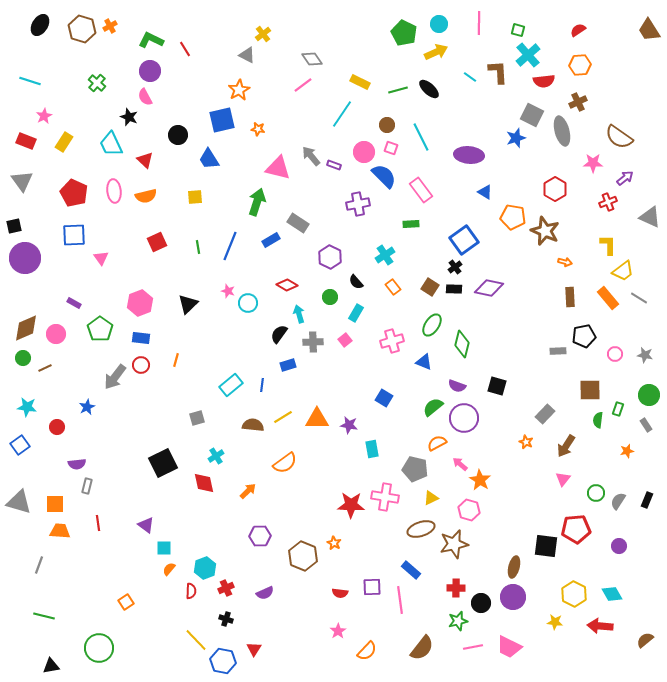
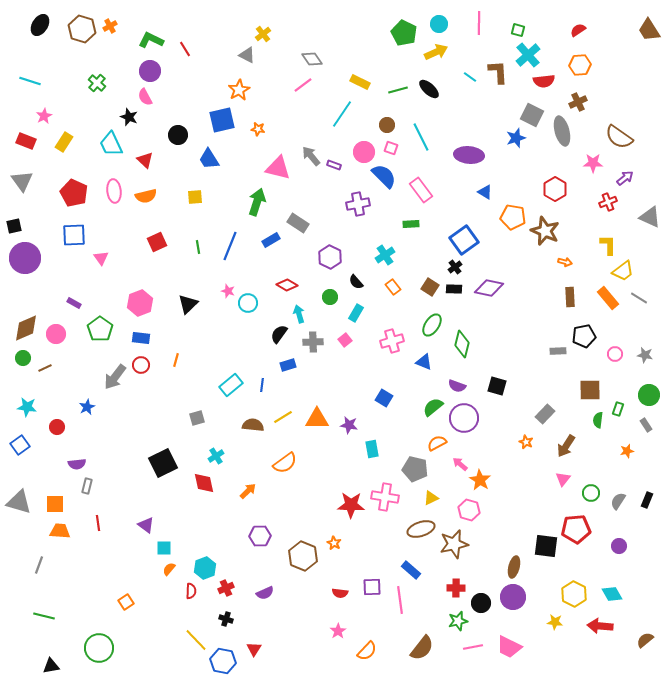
green circle at (596, 493): moved 5 px left
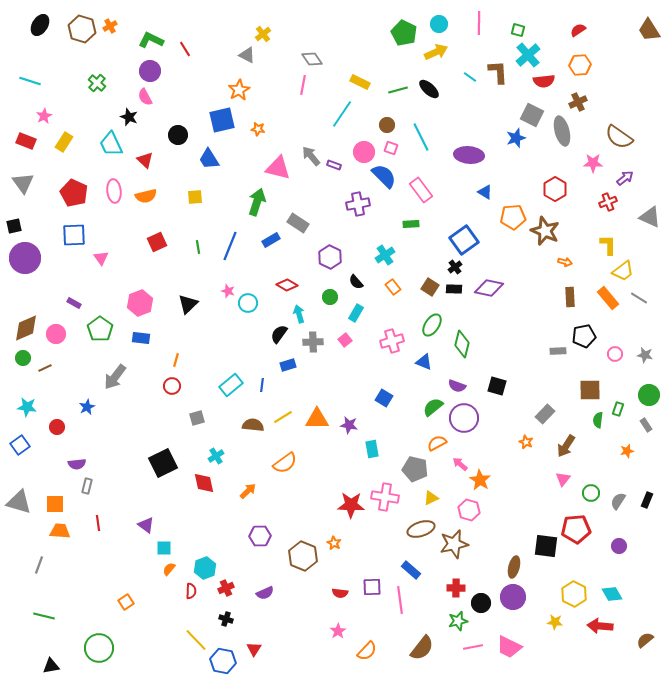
pink line at (303, 85): rotated 42 degrees counterclockwise
gray triangle at (22, 181): moved 1 px right, 2 px down
orange pentagon at (513, 217): rotated 15 degrees counterclockwise
red circle at (141, 365): moved 31 px right, 21 px down
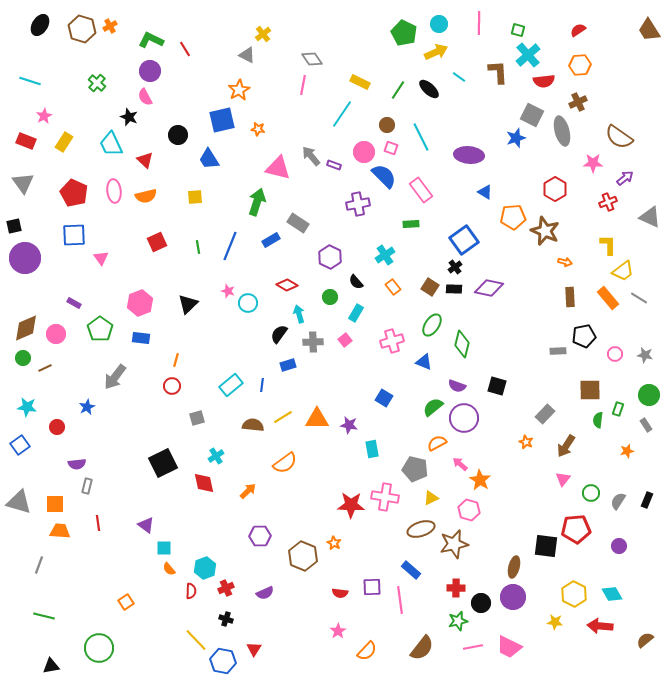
cyan line at (470, 77): moved 11 px left
green line at (398, 90): rotated 42 degrees counterclockwise
orange semicircle at (169, 569): rotated 80 degrees counterclockwise
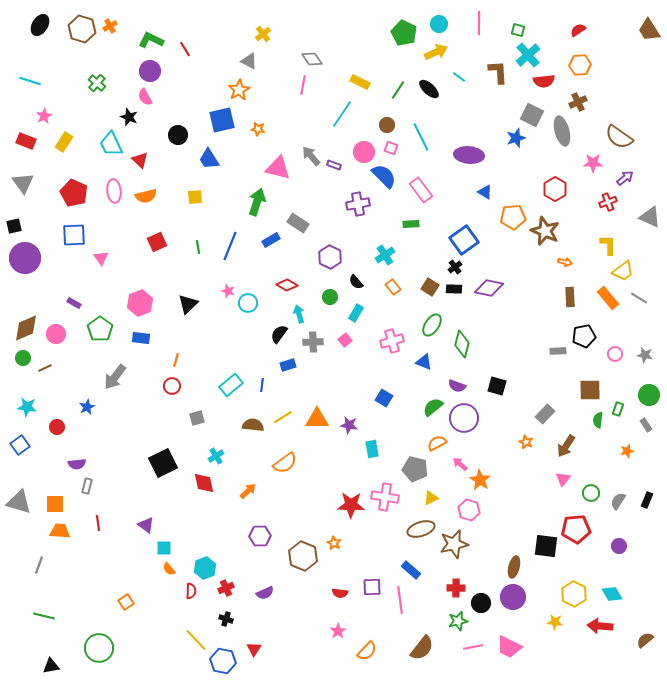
gray triangle at (247, 55): moved 2 px right, 6 px down
red triangle at (145, 160): moved 5 px left
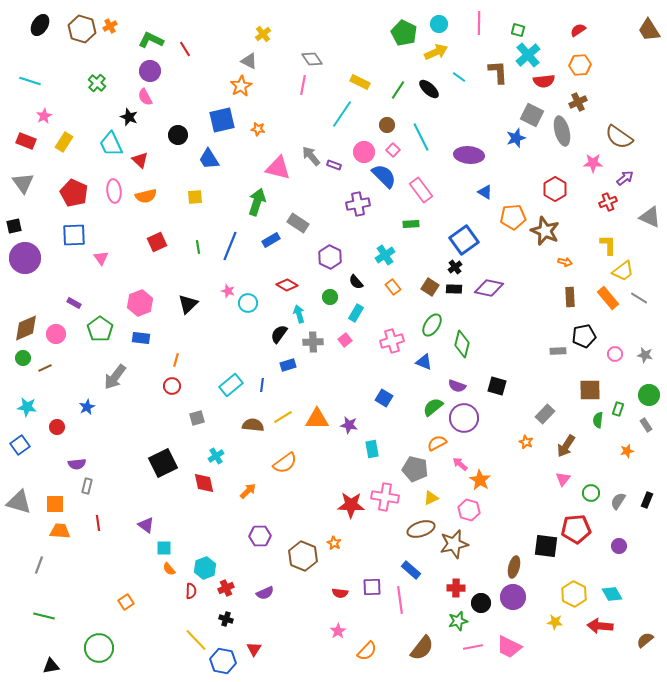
orange star at (239, 90): moved 2 px right, 4 px up
pink square at (391, 148): moved 2 px right, 2 px down; rotated 24 degrees clockwise
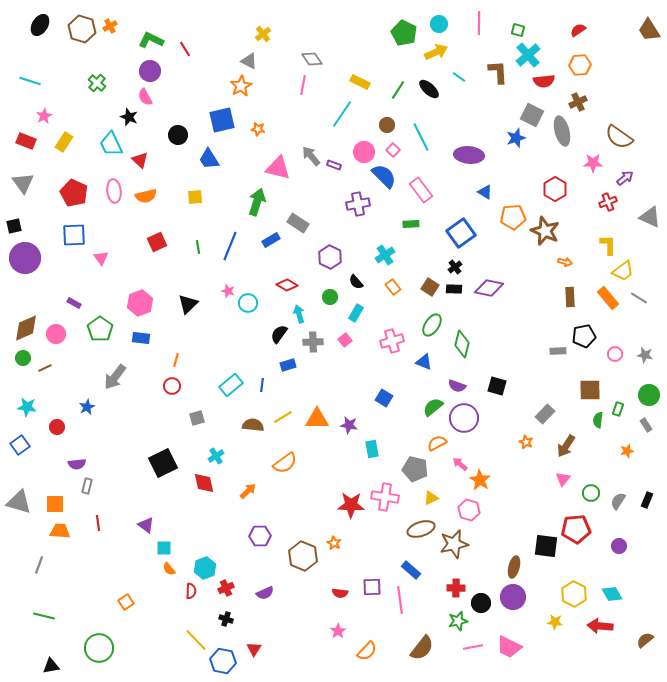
blue square at (464, 240): moved 3 px left, 7 px up
